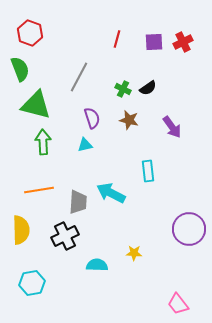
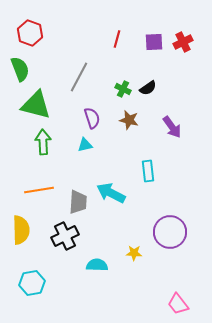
purple circle: moved 19 px left, 3 px down
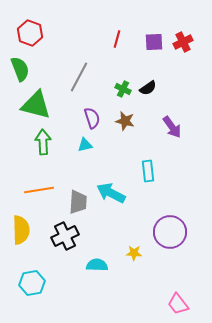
brown star: moved 4 px left, 1 px down
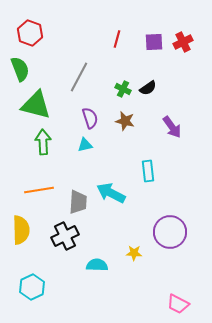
purple semicircle: moved 2 px left
cyan hexagon: moved 4 px down; rotated 15 degrees counterclockwise
pink trapezoid: rotated 25 degrees counterclockwise
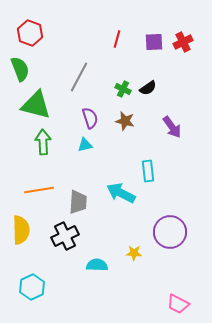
cyan arrow: moved 10 px right
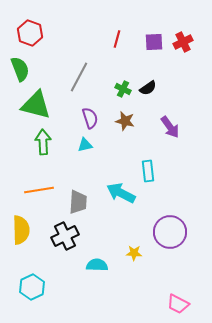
purple arrow: moved 2 px left
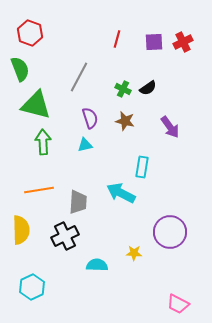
cyan rectangle: moved 6 px left, 4 px up; rotated 15 degrees clockwise
